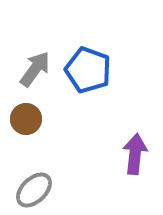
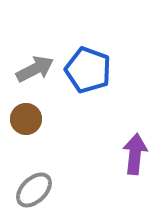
gray arrow: rotated 27 degrees clockwise
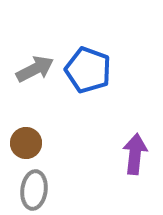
brown circle: moved 24 px down
gray ellipse: rotated 39 degrees counterclockwise
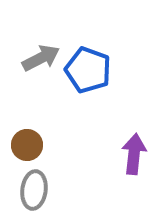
gray arrow: moved 6 px right, 11 px up
brown circle: moved 1 px right, 2 px down
purple arrow: moved 1 px left
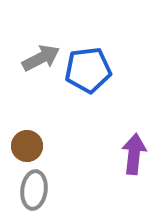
blue pentagon: rotated 27 degrees counterclockwise
brown circle: moved 1 px down
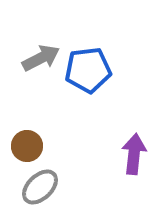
gray ellipse: moved 6 px right, 3 px up; rotated 39 degrees clockwise
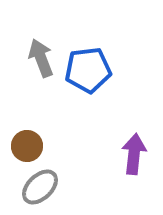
gray arrow: rotated 84 degrees counterclockwise
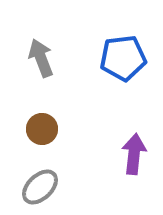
blue pentagon: moved 35 px right, 12 px up
brown circle: moved 15 px right, 17 px up
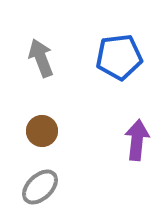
blue pentagon: moved 4 px left, 1 px up
brown circle: moved 2 px down
purple arrow: moved 3 px right, 14 px up
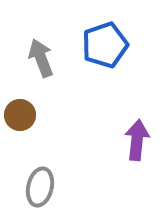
blue pentagon: moved 14 px left, 12 px up; rotated 12 degrees counterclockwise
brown circle: moved 22 px left, 16 px up
gray ellipse: rotated 33 degrees counterclockwise
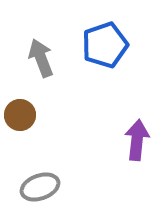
gray ellipse: rotated 57 degrees clockwise
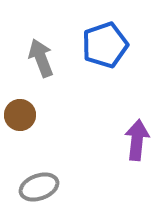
gray ellipse: moved 1 px left
